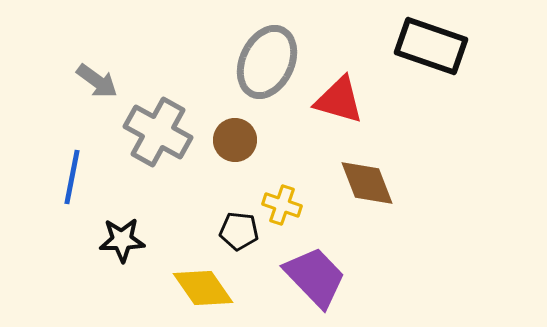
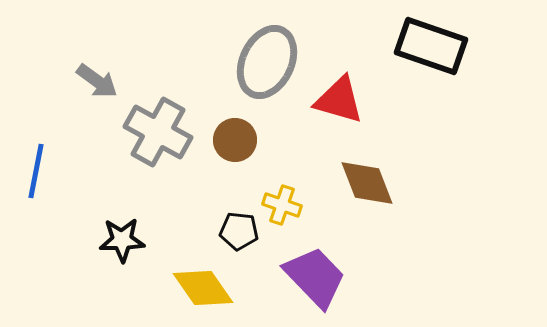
blue line: moved 36 px left, 6 px up
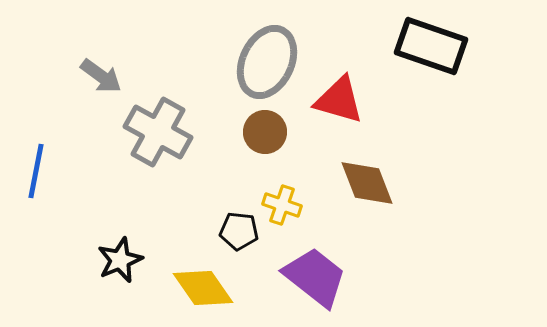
gray arrow: moved 4 px right, 5 px up
brown circle: moved 30 px right, 8 px up
black star: moved 2 px left, 20 px down; rotated 21 degrees counterclockwise
purple trapezoid: rotated 8 degrees counterclockwise
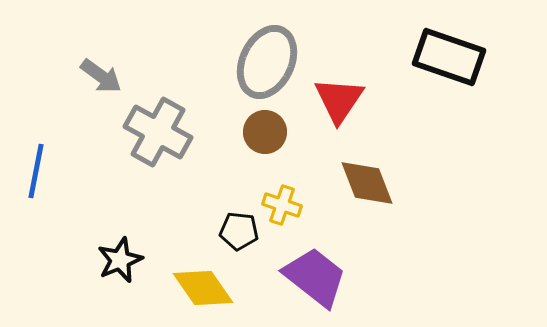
black rectangle: moved 18 px right, 11 px down
red triangle: rotated 48 degrees clockwise
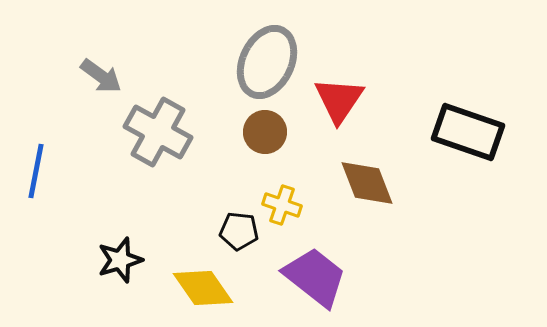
black rectangle: moved 19 px right, 75 px down
black star: rotated 6 degrees clockwise
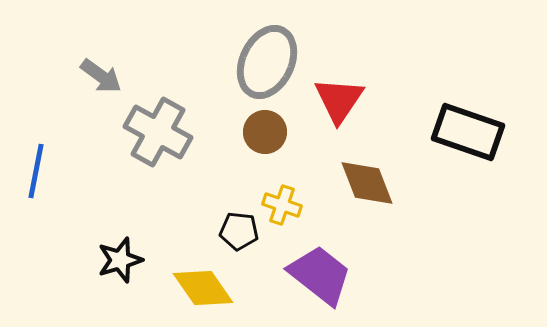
purple trapezoid: moved 5 px right, 2 px up
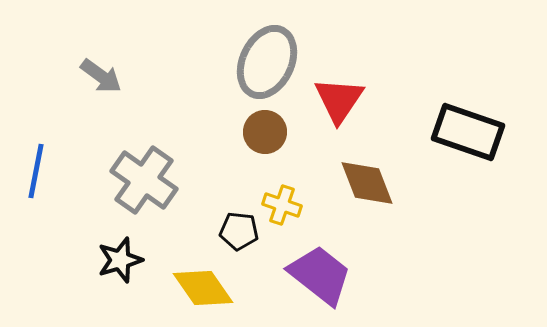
gray cross: moved 14 px left, 48 px down; rotated 6 degrees clockwise
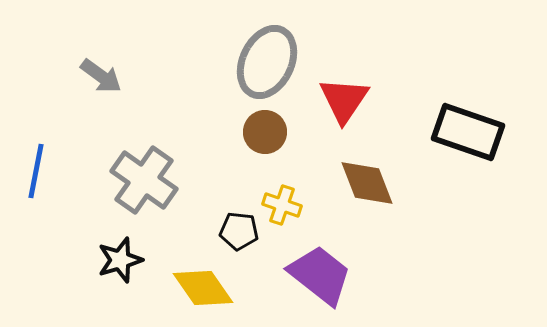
red triangle: moved 5 px right
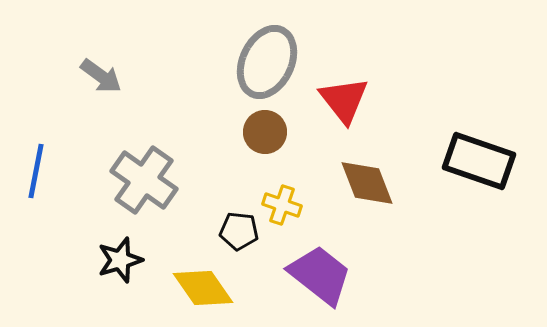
red triangle: rotated 12 degrees counterclockwise
black rectangle: moved 11 px right, 29 px down
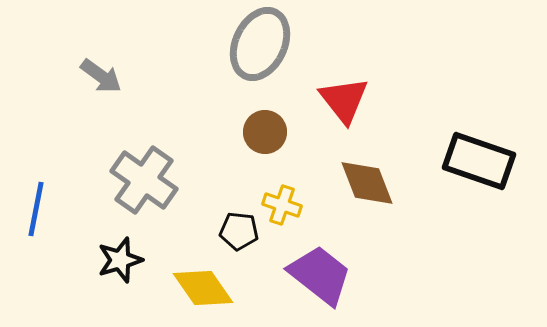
gray ellipse: moved 7 px left, 18 px up
blue line: moved 38 px down
